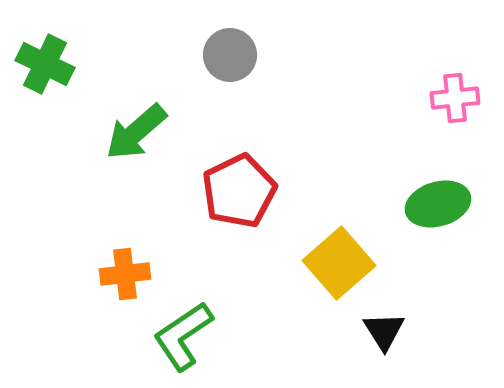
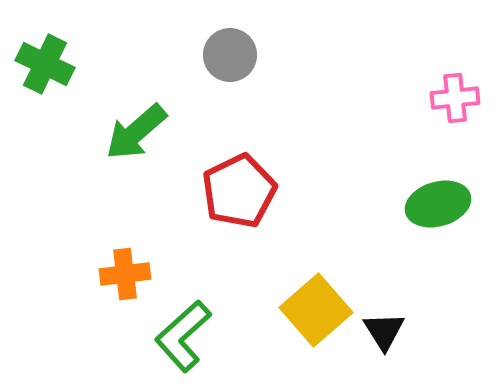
yellow square: moved 23 px left, 47 px down
green L-shape: rotated 8 degrees counterclockwise
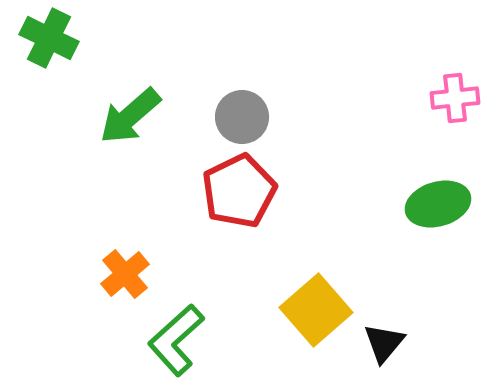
gray circle: moved 12 px right, 62 px down
green cross: moved 4 px right, 26 px up
green arrow: moved 6 px left, 16 px up
orange cross: rotated 33 degrees counterclockwise
black triangle: moved 12 px down; rotated 12 degrees clockwise
green L-shape: moved 7 px left, 4 px down
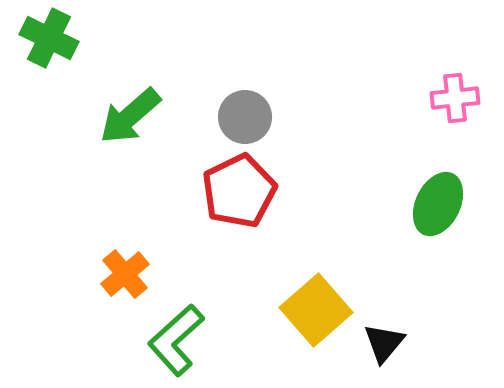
gray circle: moved 3 px right
green ellipse: rotated 48 degrees counterclockwise
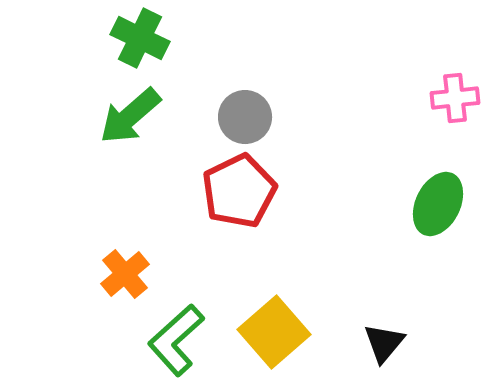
green cross: moved 91 px right
yellow square: moved 42 px left, 22 px down
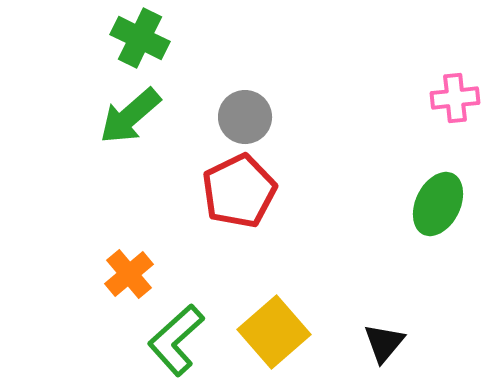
orange cross: moved 4 px right
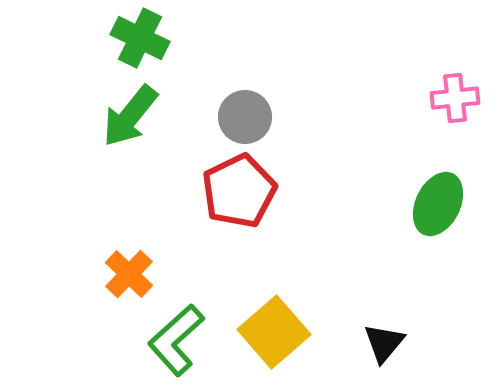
green arrow: rotated 10 degrees counterclockwise
orange cross: rotated 6 degrees counterclockwise
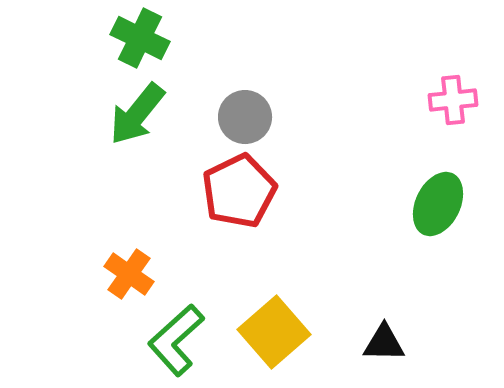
pink cross: moved 2 px left, 2 px down
green arrow: moved 7 px right, 2 px up
orange cross: rotated 9 degrees counterclockwise
black triangle: rotated 51 degrees clockwise
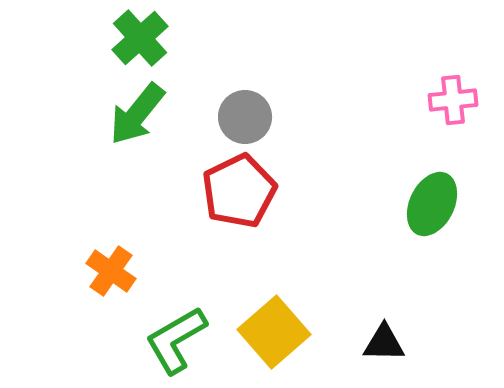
green cross: rotated 22 degrees clockwise
green ellipse: moved 6 px left
orange cross: moved 18 px left, 3 px up
green L-shape: rotated 12 degrees clockwise
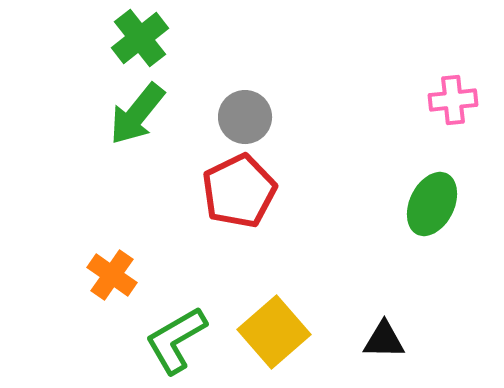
green cross: rotated 4 degrees clockwise
orange cross: moved 1 px right, 4 px down
black triangle: moved 3 px up
